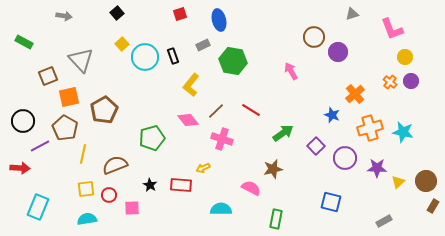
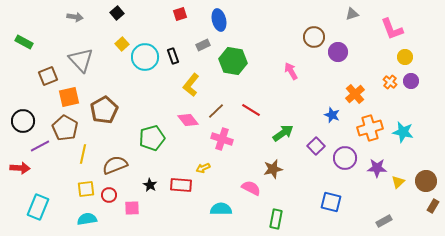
gray arrow at (64, 16): moved 11 px right, 1 px down
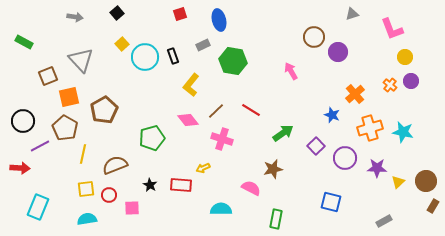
orange cross at (390, 82): moved 3 px down
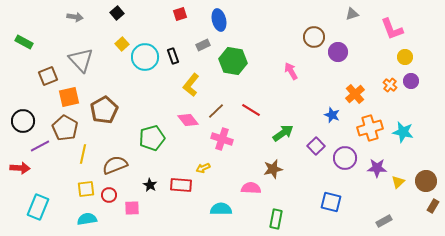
pink semicircle at (251, 188): rotated 24 degrees counterclockwise
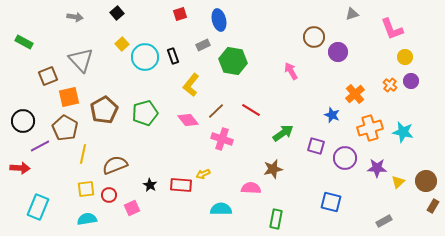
green pentagon at (152, 138): moved 7 px left, 25 px up
purple square at (316, 146): rotated 30 degrees counterclockwise
yellow arrow at (203, 168): moved 6 px down
pink square at (132, 208): rotated 21 degrees counterclockwise
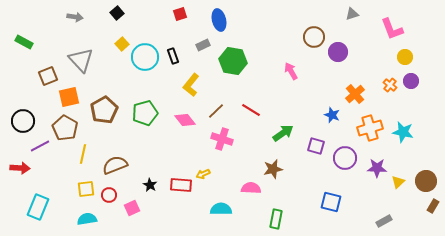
pink diamond at (188, 120): moved 3 px left
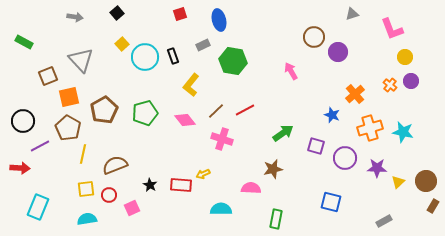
red line at (251, 110): moved 6 px left; rotated 60 degrees counterclockwise
brown pentagon at (65, 128): moved 3 px right
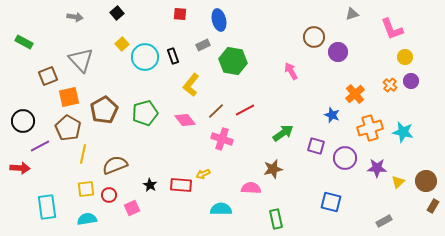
red square at (180, 14): rotated 24 degrees clockwise
cyan rectangle at (38, 207): moved 9 px right; rotated 30 degrees counterclockwise
green rectangle at (276, 219): rotated 24 degrees counterclockwise
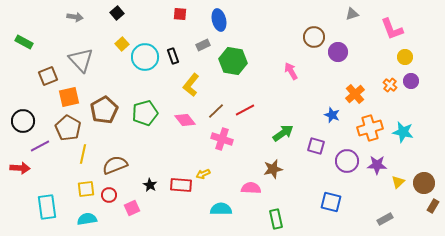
purple circle at (345, 158): moved 2 px right, 3 px down
purple star at (377, 168): moved 3 px up
brown circle at (426, 181): moved 2 px left, 2 px down
gray rectangle at (384, 221): moved 1 px right, 2 px up
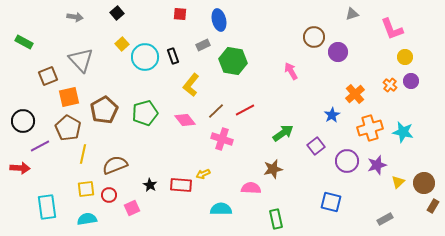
blue star at (332, 115): rotated 21 degrees clockwise
purple square at (316, 146): rotated 36 degrees clockwise
purple star at (377, 165): rotated 18 degrees counterclockwise
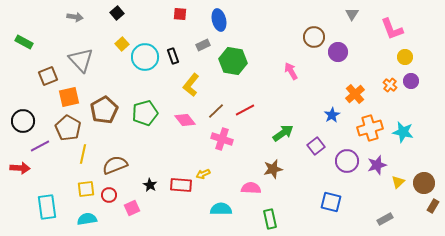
gray triangle at (352, 14): rotated 40 degrees counterclockwise
green rectangle at (276, 219): moved 6 px left
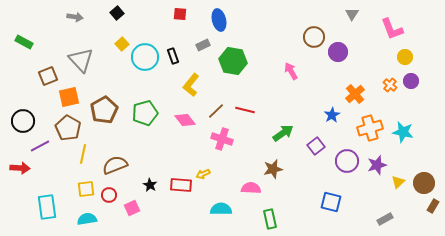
red line at (245, 110): rotated 42 degrees clockwise
